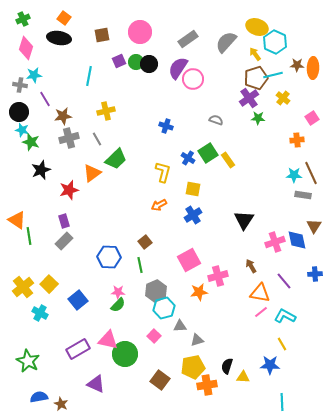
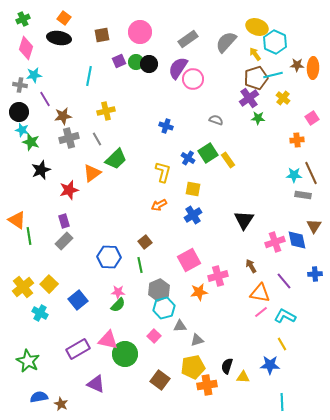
gray hexagon at (156, 291): moved 3 px right, 1 px up
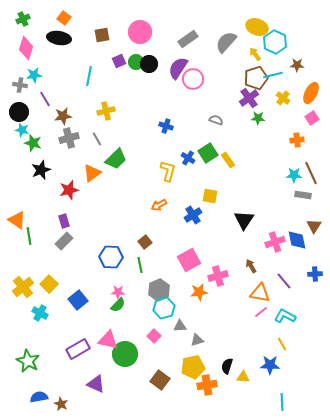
orange ellipse at (313, 68): moved 2 px left, 25 px down; rotated 25 degrees clockwise
green star at (31, 142): moved 2 px right, 1 px down
yellow L-shape at (163, 172): moved 5 px right, 1 px up
yellow square at (193, 189): moved 17 px right, 7 px down
blue hexagon at (109, 257): moved 2 px right
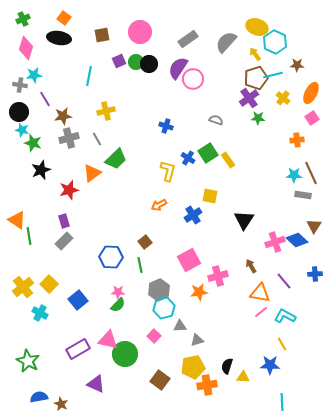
blue diamond at (297, 240): rotated 35 degrees counterclockwise
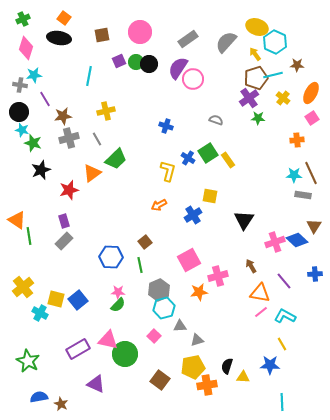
yellow square at (49, 284): moved 7 px right, 15 px down; rotated 30 degrees counterclockwise
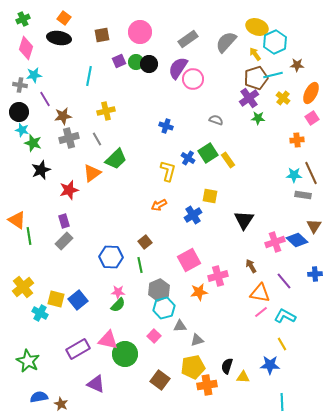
cyan hexagon at (275, 42): rotated 10 degrees clockwise
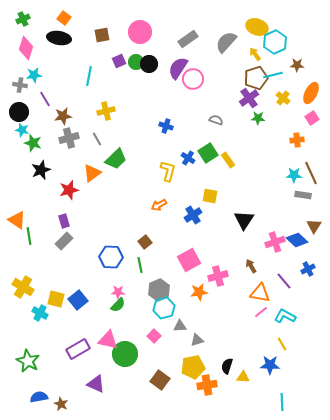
blue cross at (315, 274): moved 7 px left, 5 px up; rotated 24 degrees counterclockwise
yellow cross at (23, 287): rotated 20 degrees counterclockwise
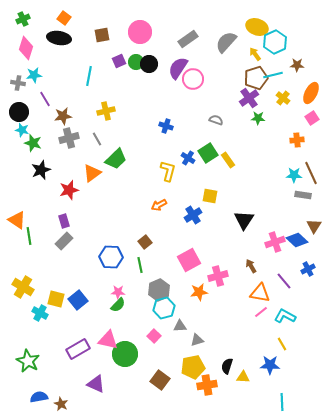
gray cross at (20, 85): moved 2 px left, 2 px up
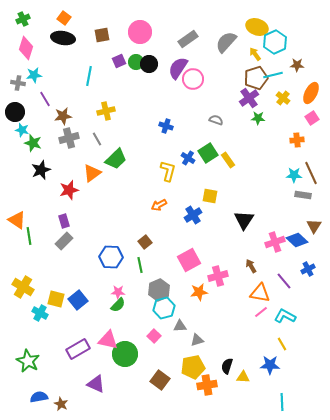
black ellipse at (59, 38): moved 4 px right
black circle at (19, 112): moved 4 px left
